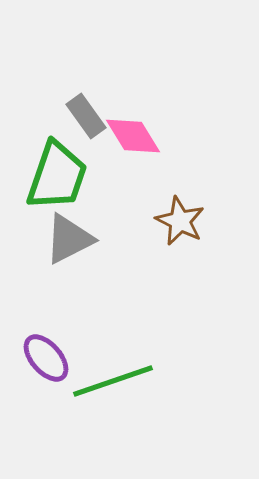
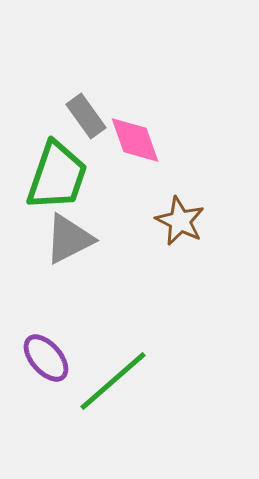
pink diamond: moved 2 px right, 4 px down; rotated 12 degrees clockwise
green line: rotated 22 degrees counterclockwise
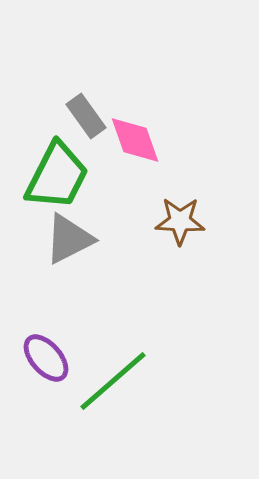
green trapezoid: rotated 8 degrees clockwise
brown star: rotated 24 degrees counterclockwise
